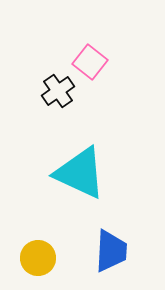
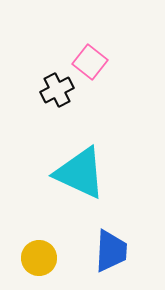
black cross: moved 1 px left, 1 px up; rotated 8 degrees clockwise
yellow circle: moved 1 px right
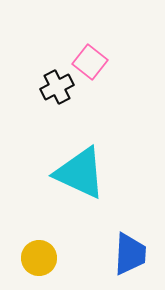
black cross: moved 3 px up
blue trapezoid: moved 19 px right, 3 px down
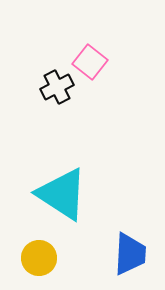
cyan triangle: moved 18 px left, 21 px down; rotated 8 degrees clockwise
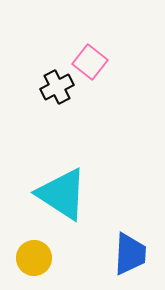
yellow circle: moved 5 px left
